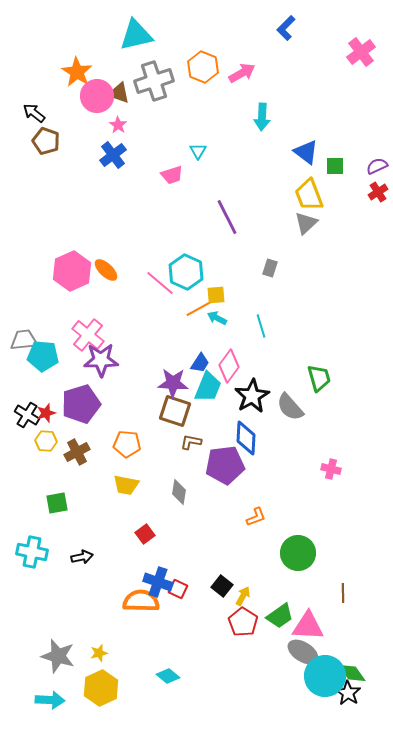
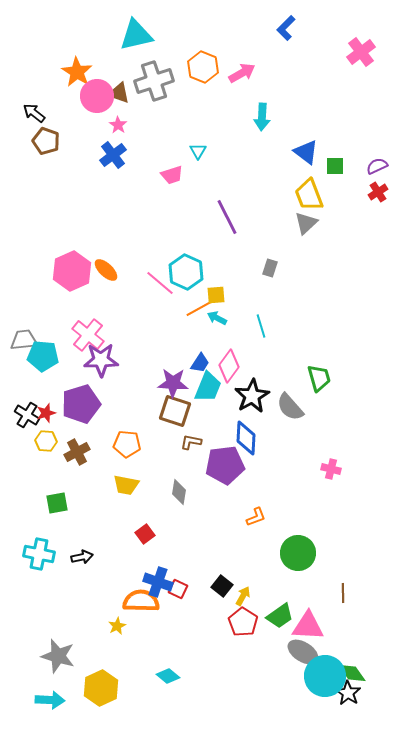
cyan cross at (32, 552): moved 7 px right, 2 px down
yellow star at (99, 653): moved 18 px right, 27 px up; rotated 12 degrees counterclockwise
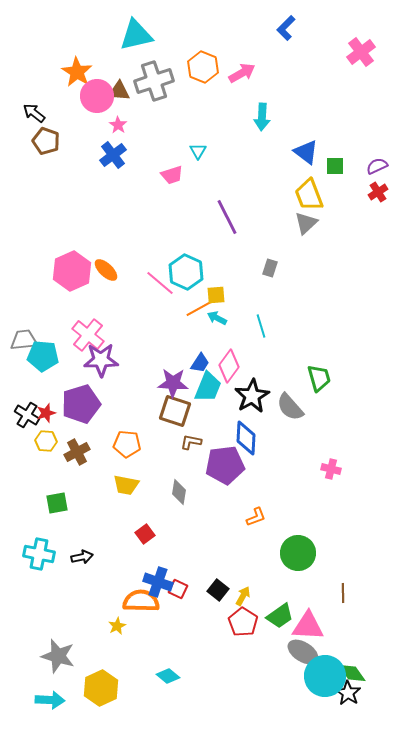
brown triangle at (119, 93): moved 2 px up; rotated 15 degrees counterclockwise
black square at (222, 586): moved 4 px left, 4 px down
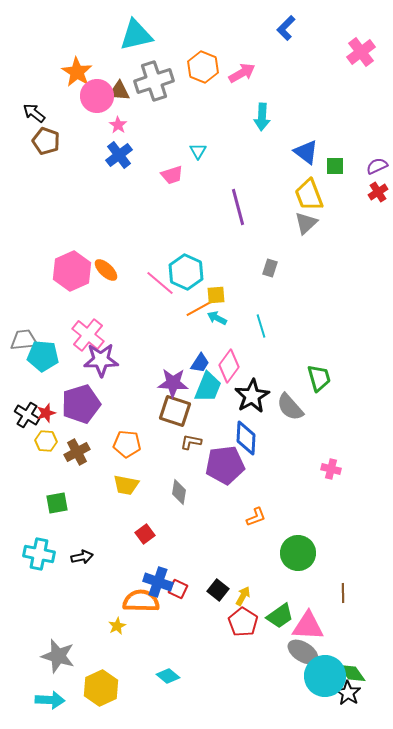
blue cross at (113, 155): moved 6 px right
purple line at (227, 217): moved 11 px right, 10 px up; rotated 12 degrees clockwise
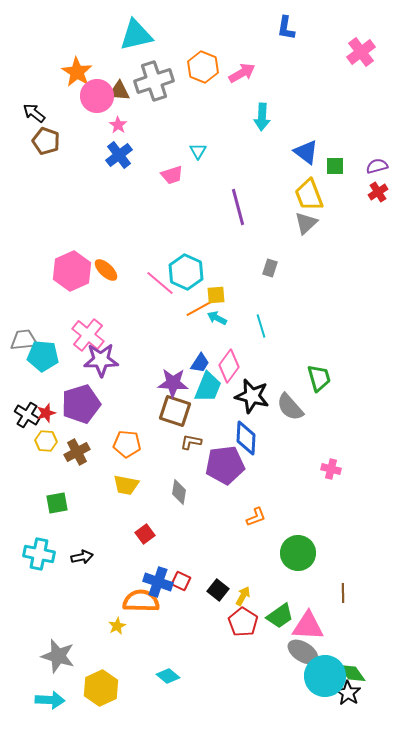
blue L-shape at (286, 28): rotated 35 degrees counterclockwise
purple semicircle at (377, 166): rotated 10 degrees clockwise
black star at (252, 396): rotated 28 degrees counterclockwise
red square at (178, 589): moved 3 px right, 8 px up
